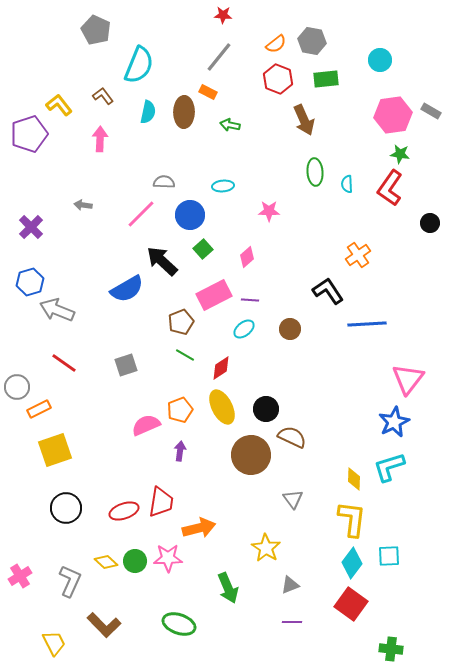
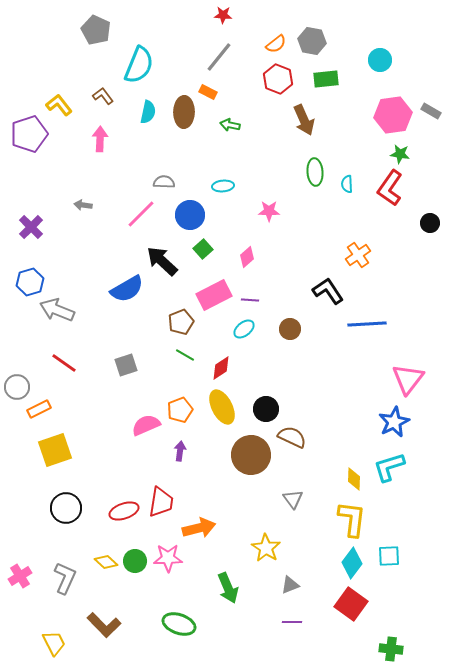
gray L-shape at (70, 581): moved 5 px left, 3 px up
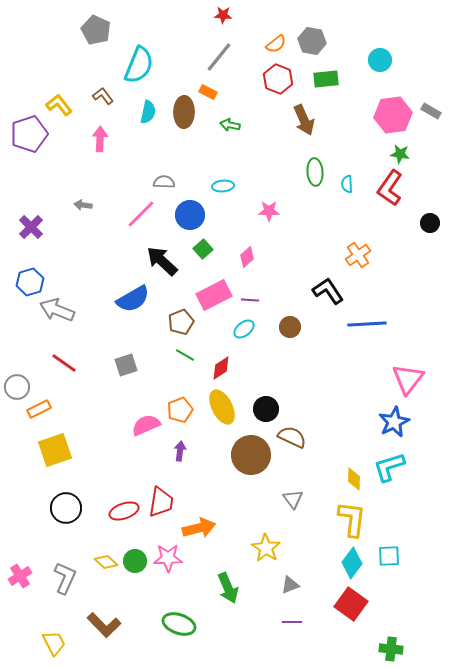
blue semicircle at (127, 289): moved 6 px right, 10 px down
brown circle at (290, 329): moved 2 px up
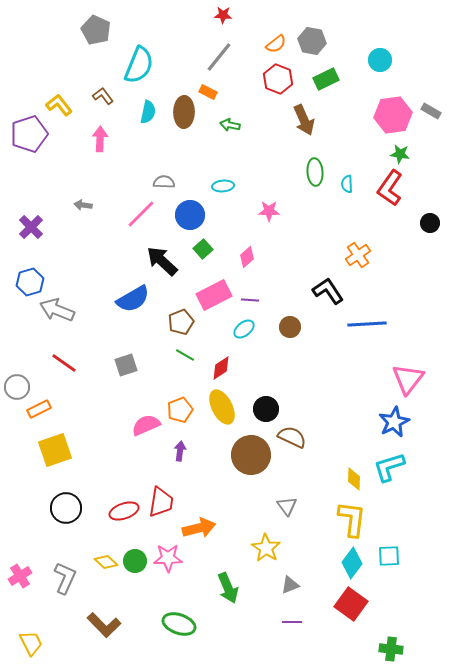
green rectangle at (326, 79): rotated 20 degrees counterclockwise
gray triangle at (293, 499): moved 6 px left, 7 px down
yellow trapezoid at (54, 643): moved 23 px left
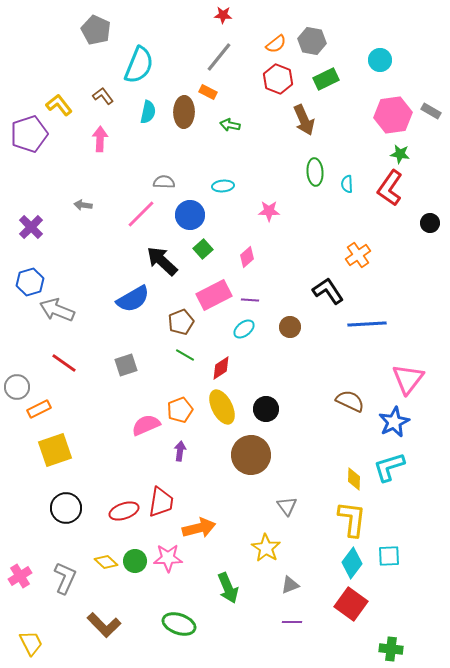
brown semicircle at (292, 437): moved 58 px right, 36 px up
